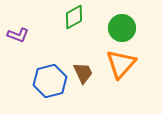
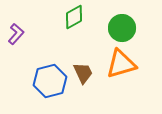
purple L-shape: moved 2 px left, 1 px up; rotated 70 degrees counterclockwise
orange triangle: rotated 32 degrees clockwise
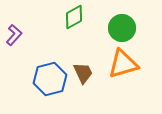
purple L-shape: moved 2 px left, 1 px down
orange triangle: moved 2 px right
blue hexagon: moved 2 px up
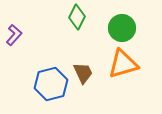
green diamond: moved 3 px right; rotated 35 degrees counterclockwise
blue hexagon: moved 1 px right, 5 px down
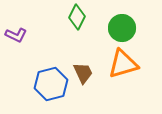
purple L-shape: moved 2 px right; rotated 75 degrees clockwise
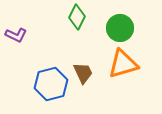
green circle: moved 2 px left
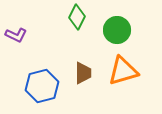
green circle: moved 3 px left, 2 px down
orange triangle: moved 7 px down
brown trapezoid: rotated 25 degrees clockwise
blue hexagon: moved 9 px left, 2 px down
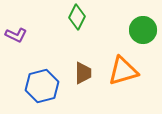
green circle: moved 26 px right
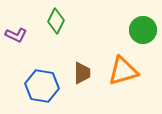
green diamond: moved 21 px left, 4 px down
brown trapezoid: moved 1 px left
blue hexagon: rotated 24 degrees clockwise
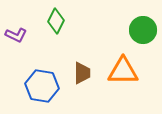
orange triangle: rotated 16 degrees clockwise
